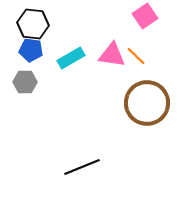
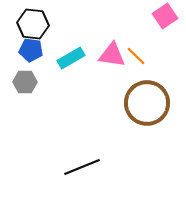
pink square: moved 20 px right
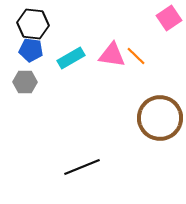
pink square: moved 4 px right, 2 px down
brown circle: moved 13 px right, 15 px down
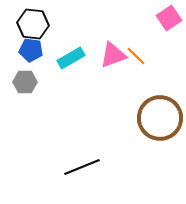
pink triangle: moved 1 px right; rotated 28 degrees counterclockwise
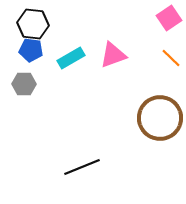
orange line: moved 35 px right, 2 px down
gray hexagon: moved 1 px left, 2 px down
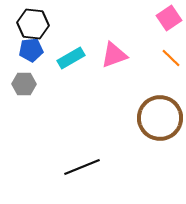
blue pentagon: rotated 15 degrees counterclockwise
pink triangle: moved 1 px right
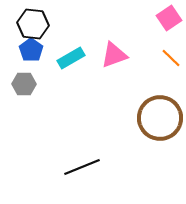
blue pentagon: rotated 30 degrees counterclockwise
